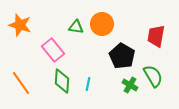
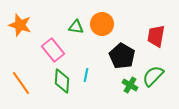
green semicircle: rotated 105 degrees counterclockwise
cyan line: moved 2 px left, 9 px up
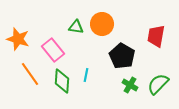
orange star: moved 2 px left, 14 px down
green semicircle: moved 5 px right, 8 px down
orange line: moved 9 px right, 9 px up
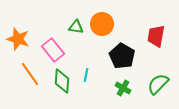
green cross: moved 7 px left, 3 px down
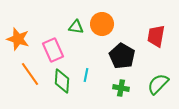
pink rectangle: rotated 15 degrees clockwise
green cross: moved 2 px left; rotated 21 degrees counterclockwise
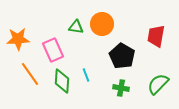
orange star: rotated 20 degrees counterclockwise
cyan line: rotated 32 degrees counterclockwise
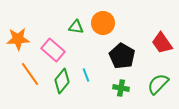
orange circle: moved 1 px right, 1 px up
red trapezoid: moved 6 px right, 7 px down; rotated 45 degrees counterclockwise
pink rectangle: rotated 25 degrees counterclockwise
green diamond: rotated 35 degrees clockwise
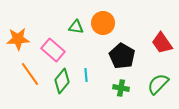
cyan line: rotated 16 degrees clockwise
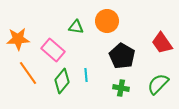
orange circle: moved 4 px right, 2 px up
orange line: moved 2 px left, 1 px up
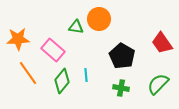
orange circle: moved 8 px left, 2 px up
